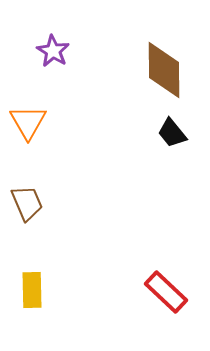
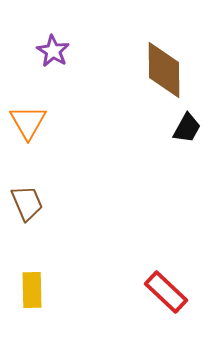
black trapezoid: moved 15 px right, 5 px up; rotated 112 degrees counterclockwise
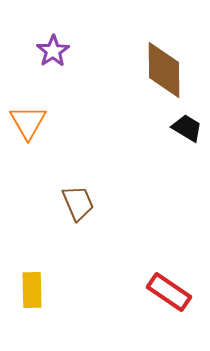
purple star: rotated 8 degrees clockwise
black trapezoid: rotated 88 degrees counterclockwise
brown trapezoid: moved 51 px right
red rectangle: moved 3 px right; rotated 9 degrees counterclockwise
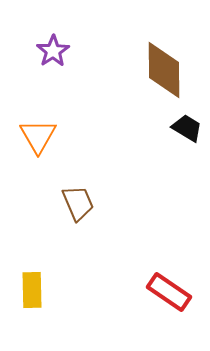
orange triangle: moved 10 px right, 14 px down
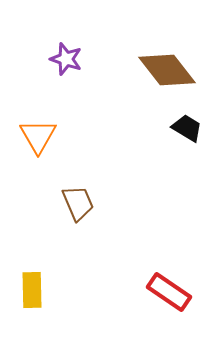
purple star: moved 13 px right, 8 px down; rotated 20 degrees counterclockwise
brown diamond: moved 3 px right; rotated 38 degrees counterclockwise
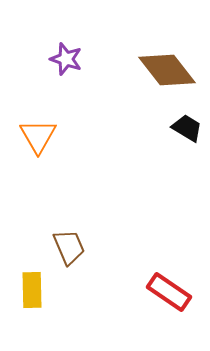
brown trapezoid: moved 9 px left, 44 px down
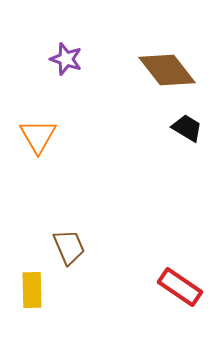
red rectangle: moved 11 px right, 5 px up
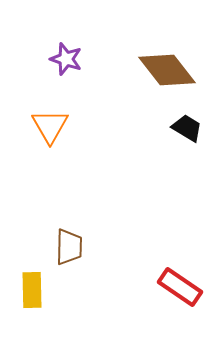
orange triangle: moved 12 px right, 10 px up
brown trapezoid: rotated 24 degrees clockwise
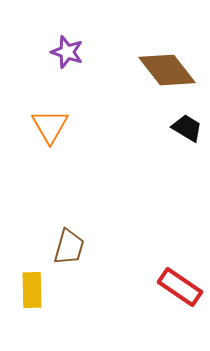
purple star: moved 1 px right, 7 px up
brown trapezoid: rotated 15 degrees clockwise
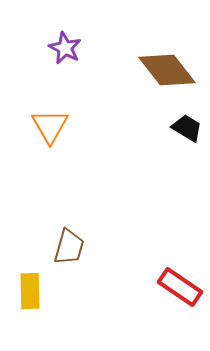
purple star: moved 2 px left, 4 px up; rotated 8 degrees clockwise
yellow rectangle: moved 2 px left, 1 px down
